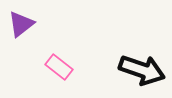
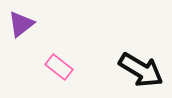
black arrow: moved 1 px left; rotated 12 degrees clockwise
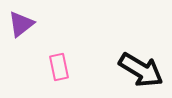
pink rectangle: rotated 40 degrees clockwise
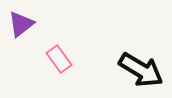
pink rectangle: moved 8 px up; rotated 24 degrees counterclockwise
